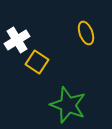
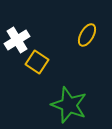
yellow ellipse: moved 1 px right, 2 px down; rotated 50 degrees clockwise
green star: moved 1 px right
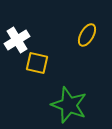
yellow square: moved 1 px down; rotated 20 degrees counterclockwise
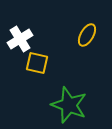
white cross: moved 3 px right, 1 px up
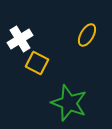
yellow square: rotated 15 degrees clockwise
green star: moved 2 px up
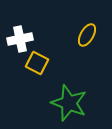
white cross: rotated 20 degrees clockwise
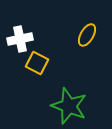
green star: moved 3 px down
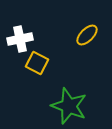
yellow ellipse: rotated 15 degrees clockwise
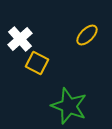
white cross: rotated 30 degrees counterclockwise
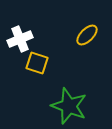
white cross: rotated 20 degrees clockwise
yellow square: rotated 10 degrees counterclockwise
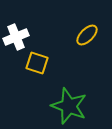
white cross: moved 4 px left, 2 px up
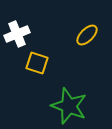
white cross: moved 1 px right, 3 px up
